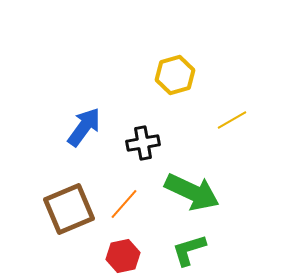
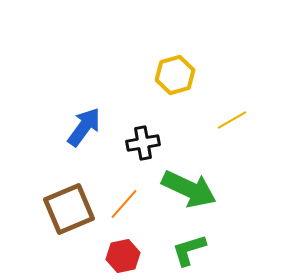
green arrow: moved 3 px left, 3 px up
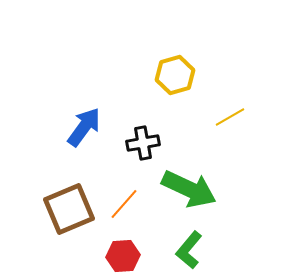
yellow line: moved 2 px left, 3 px up
green L-shape: rotated 33 degrees counterclockwise
red hexagon: rotated 8 degrees clockwise
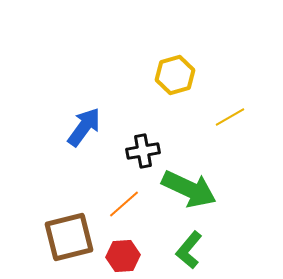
black cross: moved 8 px down
orange line: rotated 8 degrees clockwise
brown square: moved 28 px down; rotated 9 degrees clockwise
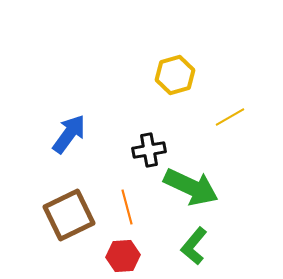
blue arrow: moved 15 px left, 7 px down
black cross: moved 6 px right, 1 px up
green arrow: moved 2 px right, 2 px up
orange line: moved 3 px right, 3 px down; rotated 64 degrees counterclockwise
brown square: moved 22 px up; rotated 12 degrees counterclockwise
green L-shape: moved 5 px right, 4 px up
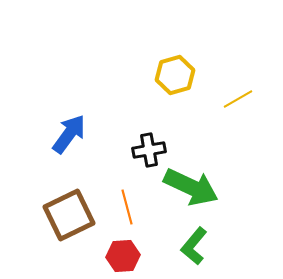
yellow line: moved 8 px right, 18 px up
